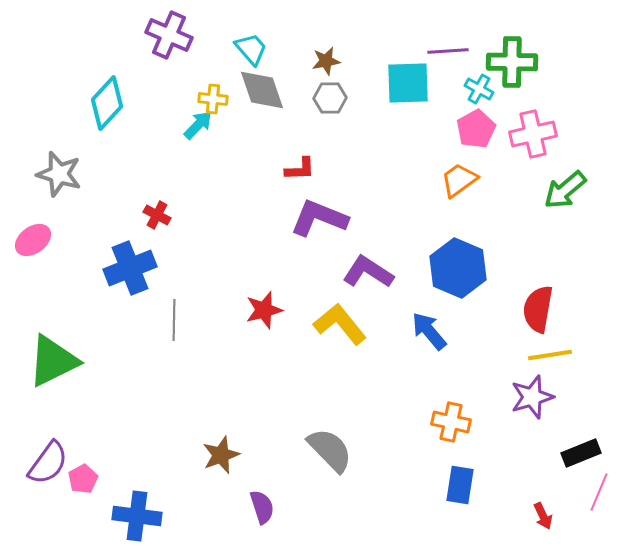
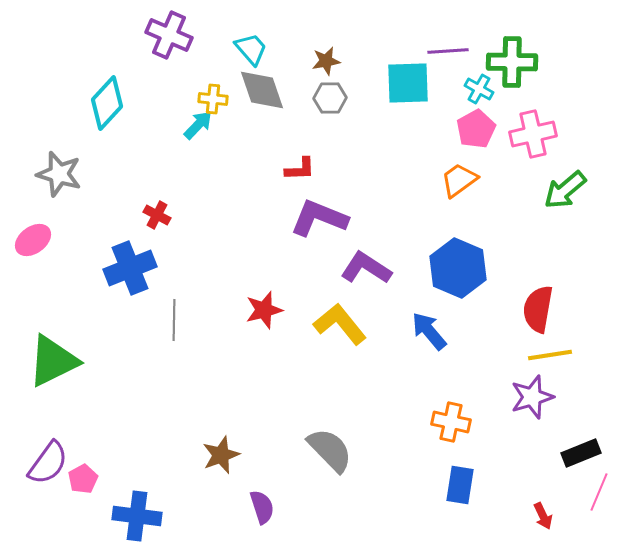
purple L-shape at (368, 272): moved 2 px left, 4 px up
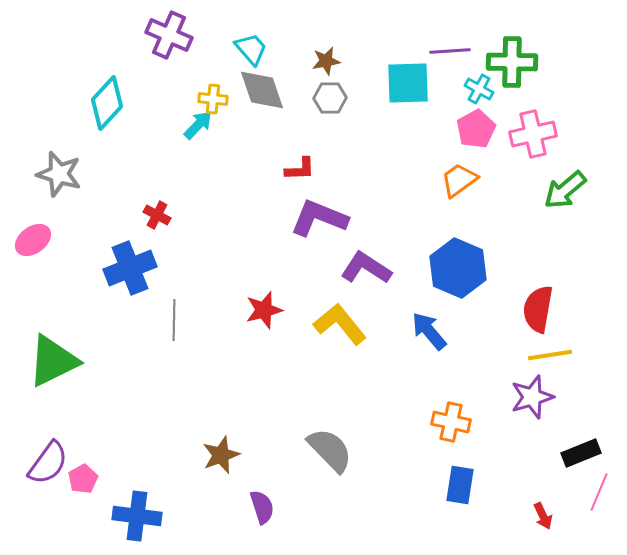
purple line at (448, 51): moved 2 px right
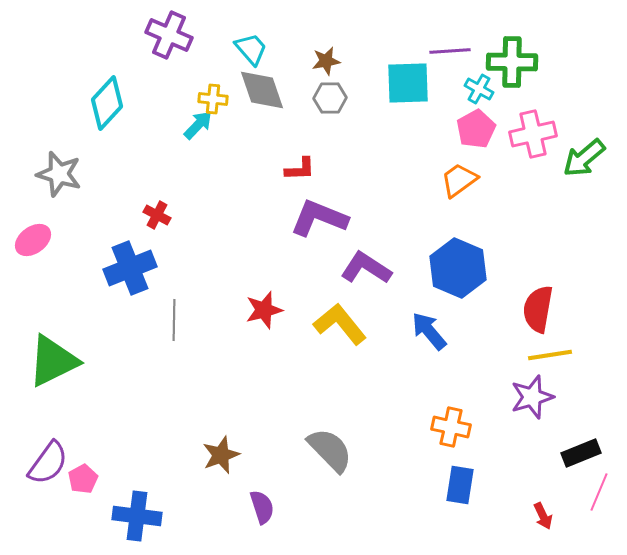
green arrow at (565, 190): moved 19 px right, 32 px up
orange cross at (451, 422): moved 5 px down
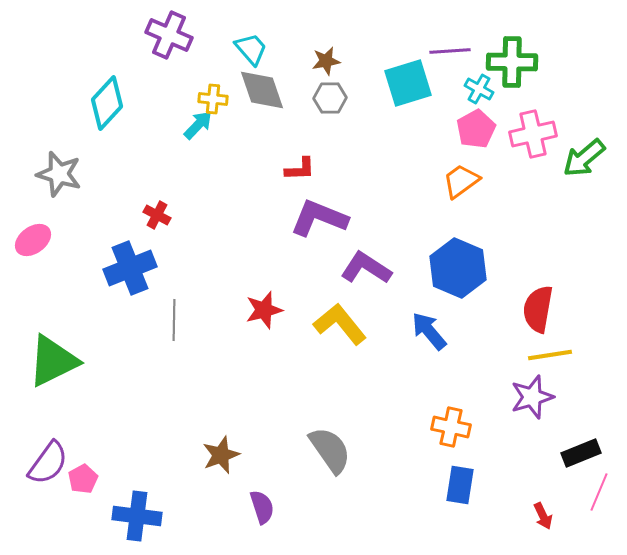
cyan square at (408, 83): rotated 15 degrees counterclockwise
orange trapezoid at (459, 180): moved 2 px right, 1 px down
gray semicircle at (330, 450): rotated 9 degrees clockwise
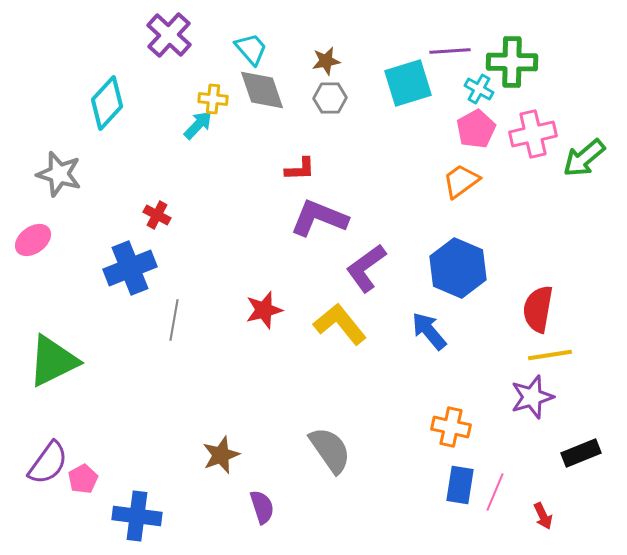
purple cross at (169, 35): rotated 18 degrees clockwise
purple L-shape at (366, 268): rotated 69 degrees counterclockwise
gray line at (174, 320): rotated 9 degrees clockwise
pink line at (599, 492): moved 104 px left
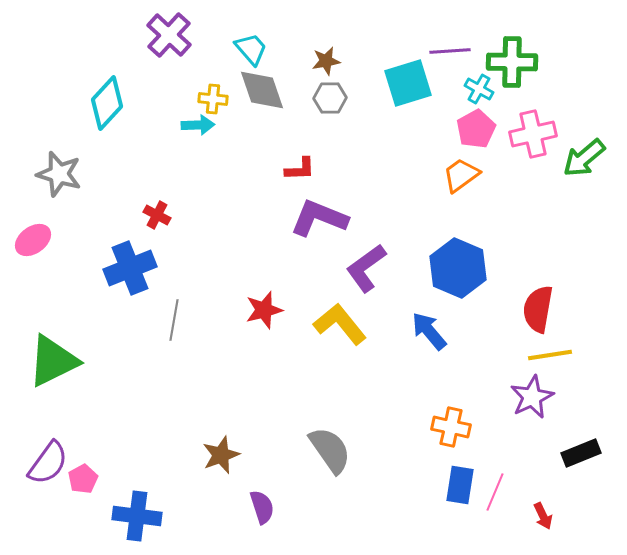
cyan arrow at (198, 125): rotated 44 degrees clockwise
orange trapezoid at (461, 181): moved 6 px up
purple star at (532, 397): rotated 9 degrees counterclockwise
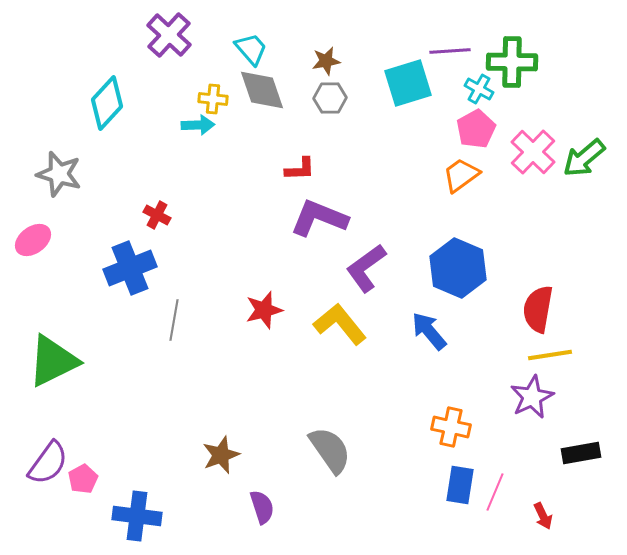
pink cross at (533, 134): moved 18 px down; rotated 33 degrees counterclockwise
black rectangle at (581, 453): rotated 12 degrees clockwise
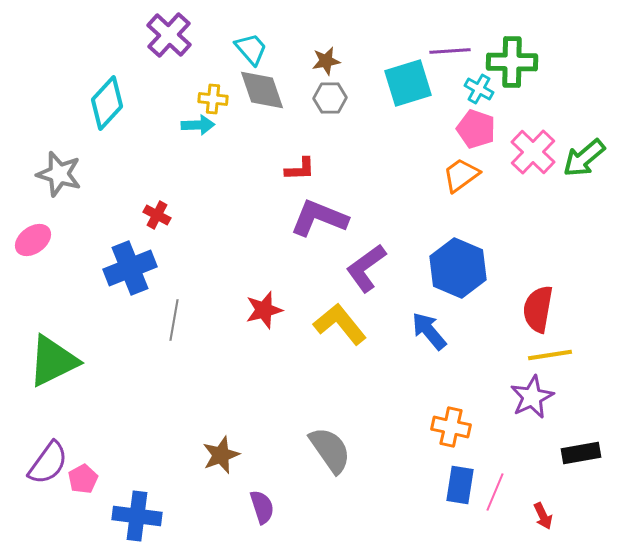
pink pentagon at (476, 129): rotated 24 degrees counterclockwise
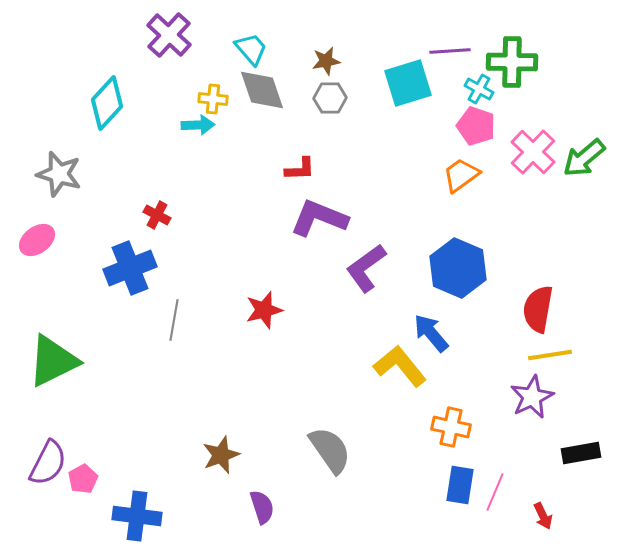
pink pentagon at (476, 129): moved 3 px up
pink ellipse at (33, 240): moved 4 px right
yellow L-shape at (340, 324): moved 60 px right, 42 px down
blue arrow at (429, 331): moved 2 px right, 2 px down
purple semicircle at (48, 463): rotated 9 degrees counterclockwise
